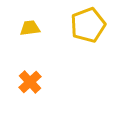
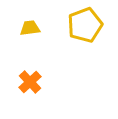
yellow pentagon: moved 3 px left
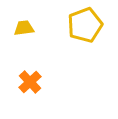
yellow trapezoid: moved 6 px left
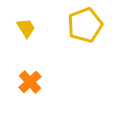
yellow trapezoid: moved 2 px right; rotated 65 degrees clockwise
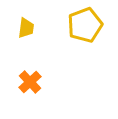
yellow trapezoid: rotated 40 degrees clockwise
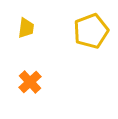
yellow pentagon: moved 6 px right, 6 px down
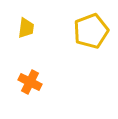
orange cross: rotated 20 degrees counterclockwise
